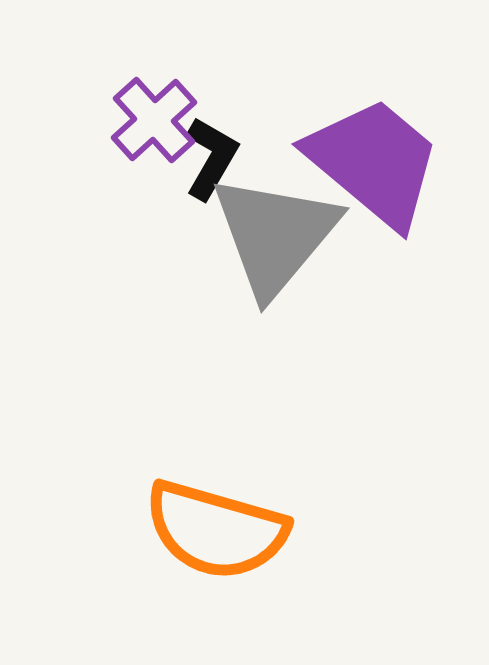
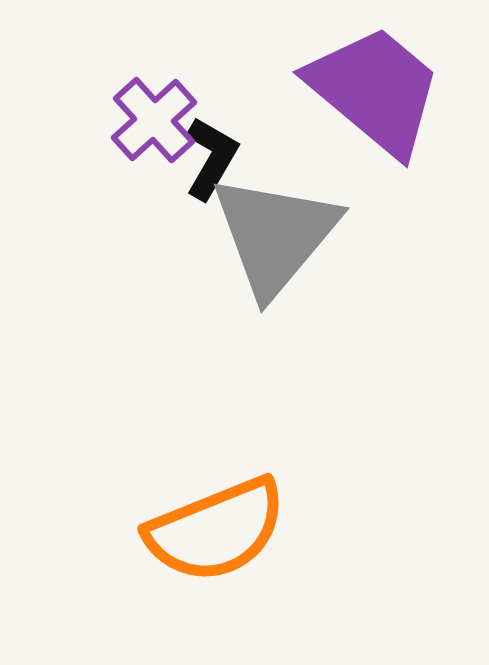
purple trapezoid: moved 1 px right, 72 px up
orange semicircle: rotated 38 degrees counterclockwise
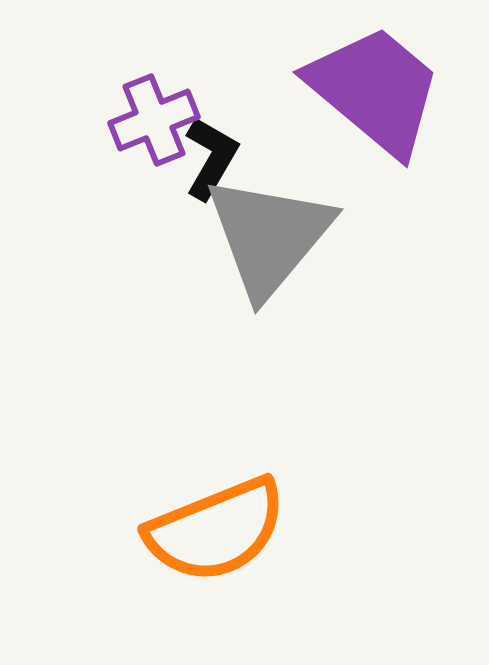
purple cross: rotated 20 degrees clockwise
gray triangle: moved 6 px left, 1 px down
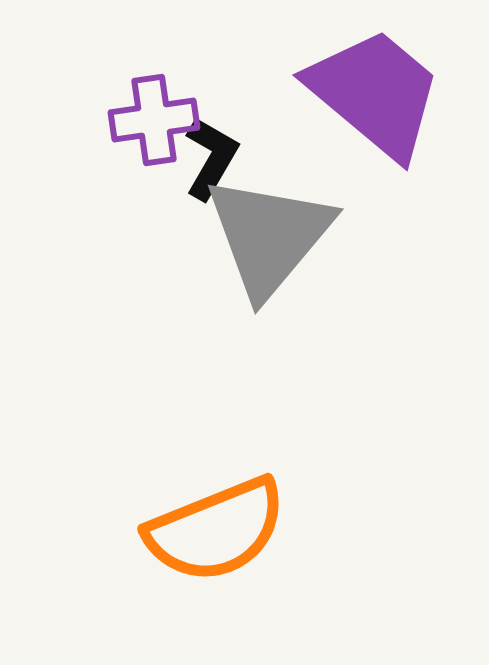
purple trapezoid: moved 3 px down
purple cross: rotated 14 degrees clockwise
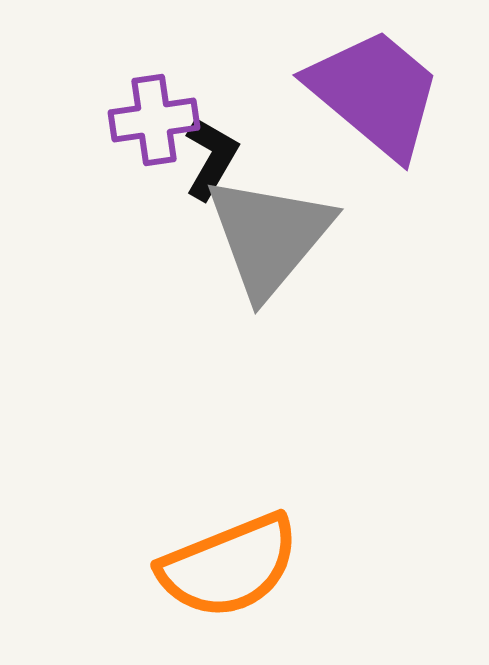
orange semicircle: moved 13 px right, 36 px down
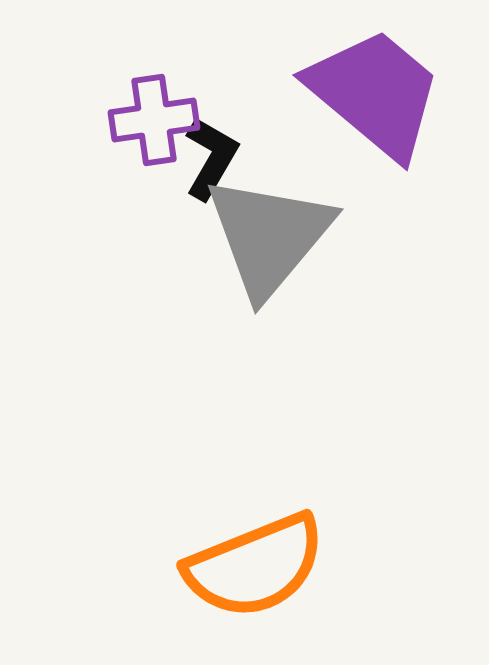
orange semicircle: moved 26 px right
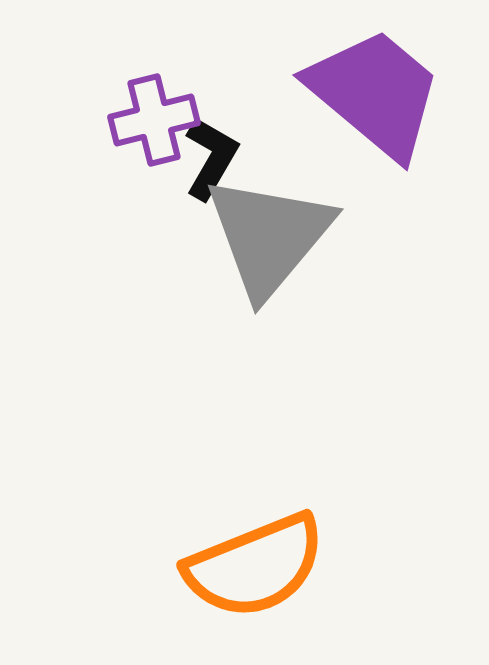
purple cross: rotated 6 degrees counterclockwise
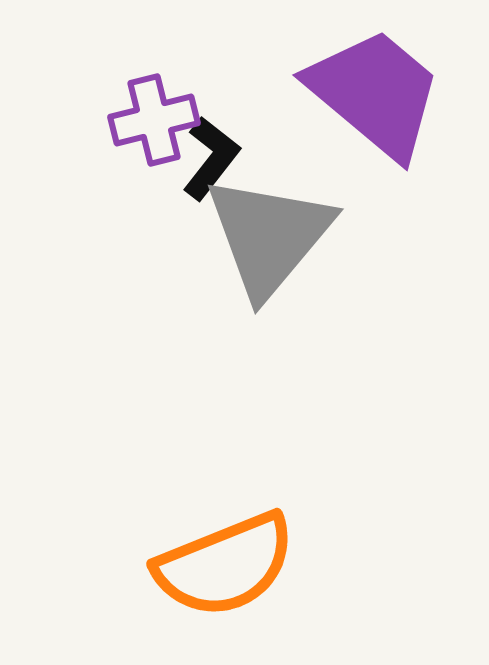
black L-shape: rotated 8 degrees clockwise
orange semicircle: moved 30 px left, 1 px up
